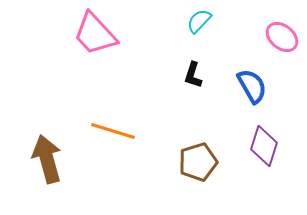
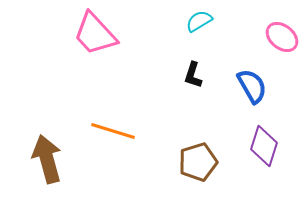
cyan semicircle: rotated 16 degrees clockwise
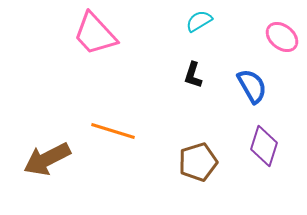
brown arrow: rotated 102 degrees counterclockwise
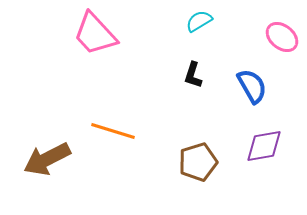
purple diamond: rotated 63 degrees clockwise
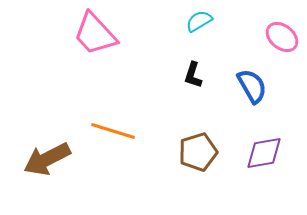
purple diamond: moved 7 px down
brown pentagon: moved 10 px up
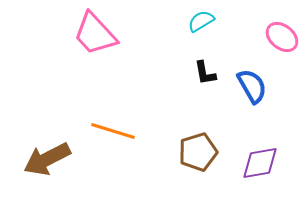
cyan semicircle: moved 2 px right
black L-shape: moved 12 px right, 2 px up; rotated 28 degrees counterclockwise
purple diamond: moved 4 px left, 10 px down
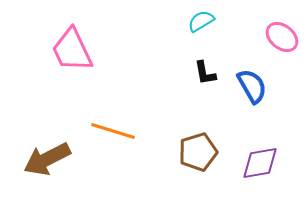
pink trapezoid: moved 23 px left, 16 px down; rotated 18 degrees clockwise
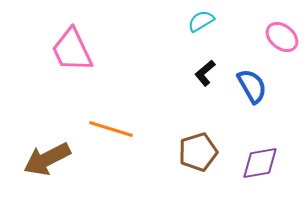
black L-shape: rotated 60 degrees clockwise
orange line: moved 2 px left, 2 px up
